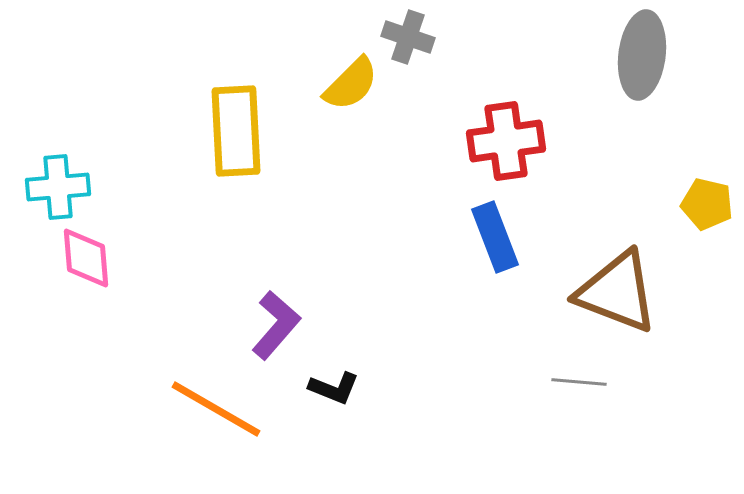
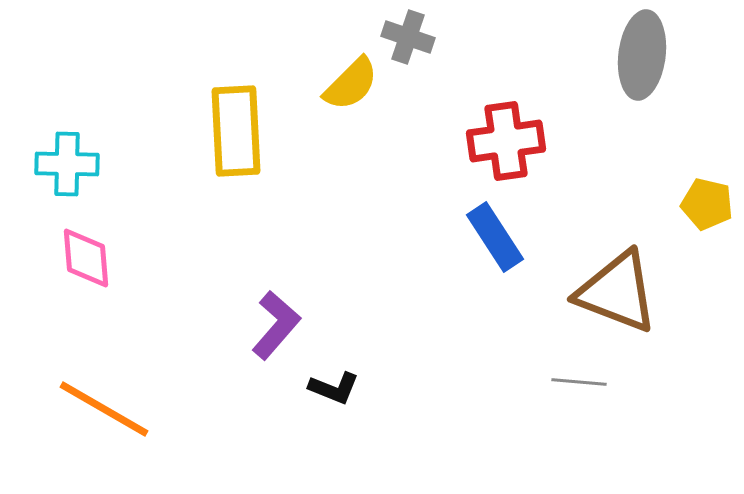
cyan cross: moved 9 px right, 23 px up; rotated 6 degrees clockwise
blue rectangle: rotated 12 degrees counterclockwise
orange line: moved 112 px left
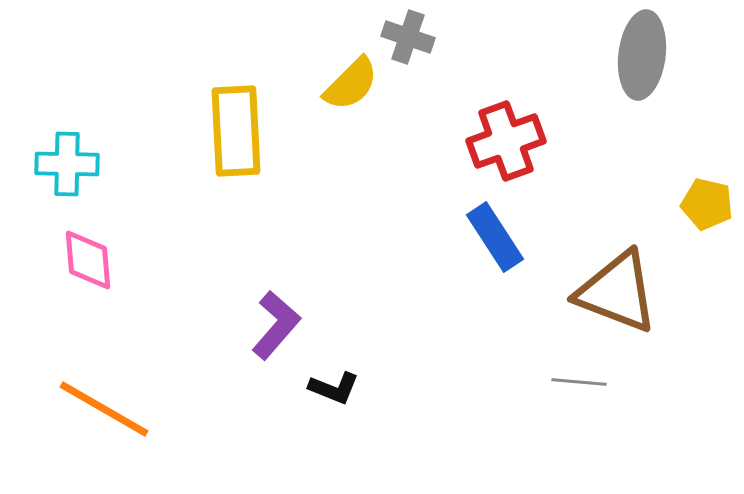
red cross: rotated 12 degrees counterclockwise
pink diamond: moved 2 px right, 2 px down
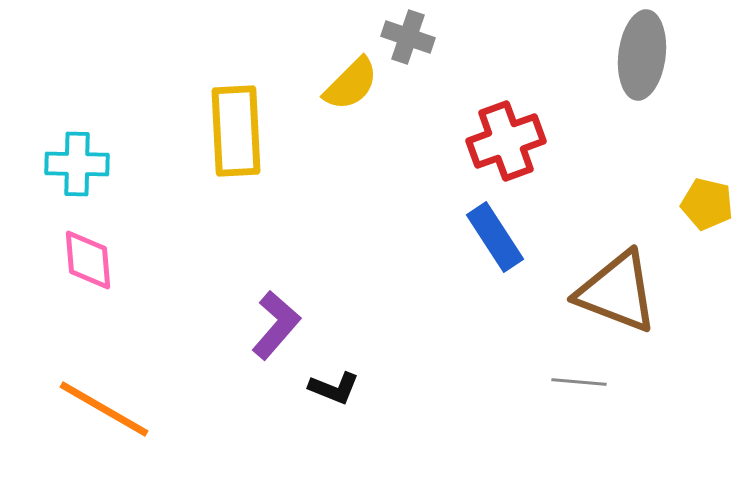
cyan cross: moved 10 px right
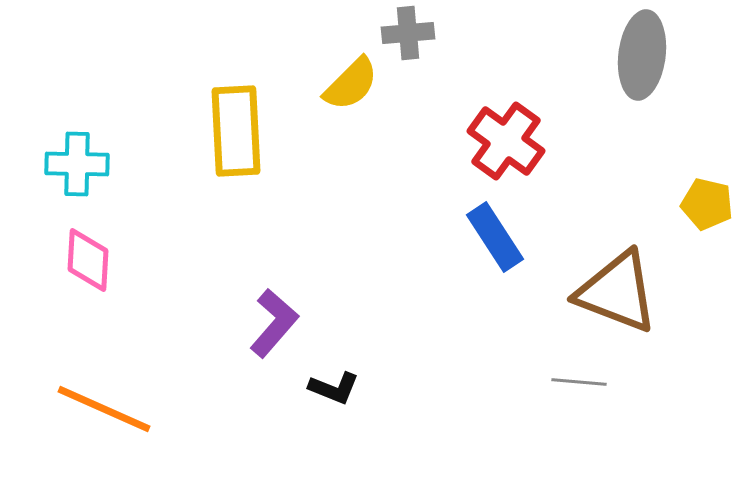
gray cross: moved 4 px up; rotated 24 degrees counterclockwise
red cross: rotated 34 degrees counterclockwise
pink diamond: rotated 8 degrees clockwise
purple L-shape: moved 2 px left, 2 px up
orange line: rotated 6 degrees counterclockwise
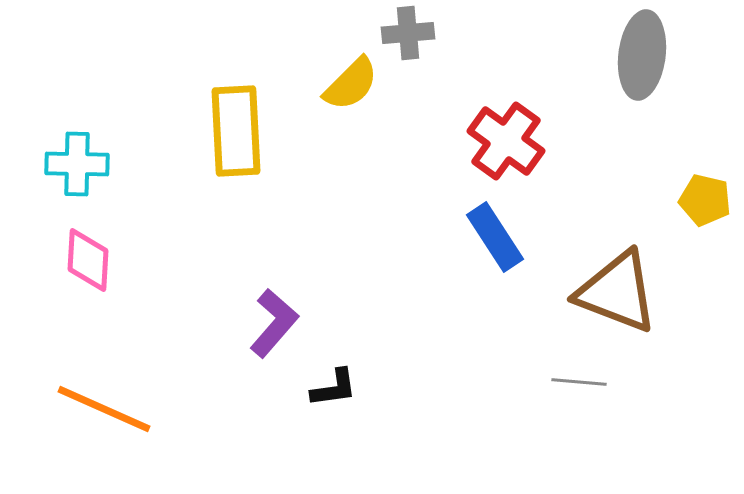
yellow pentagon: moved 2 px left, 4 px up
black L-shape: rotated 30 degrees counterclockwise
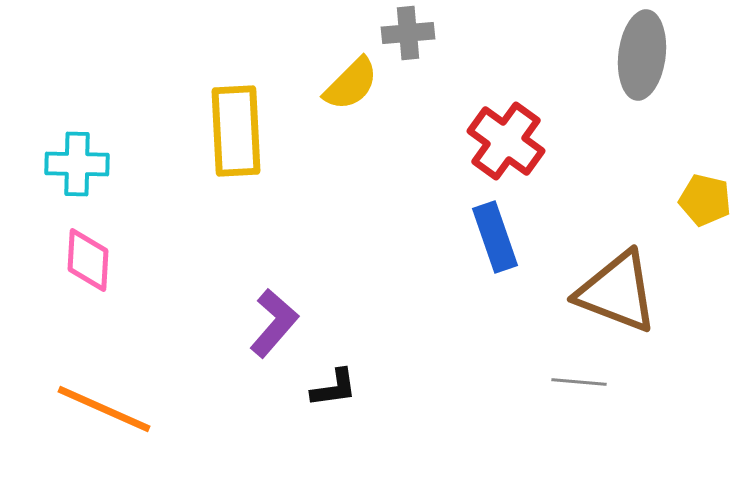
blue rectangle: rotated 14 degrees clockwise
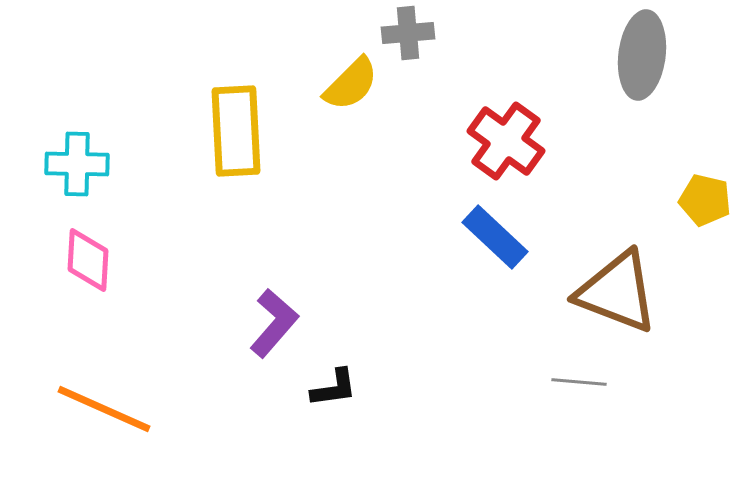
blue rectangle: rotated 28 degrees counterclockwise
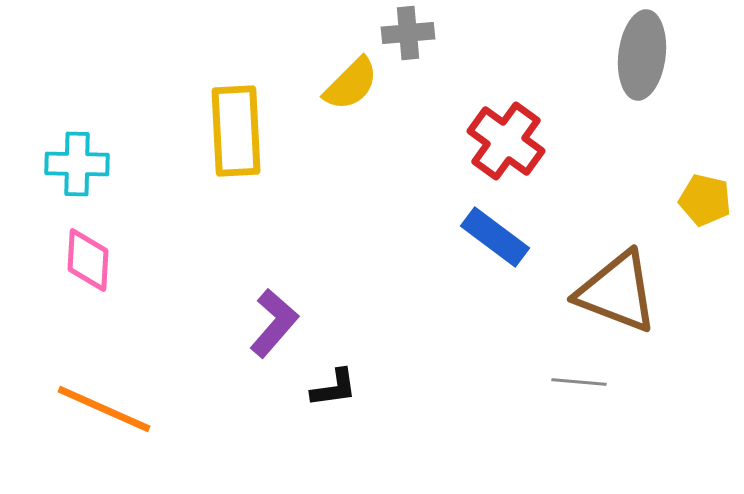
blue rectangle: rotated 6 degrees counterclockwise
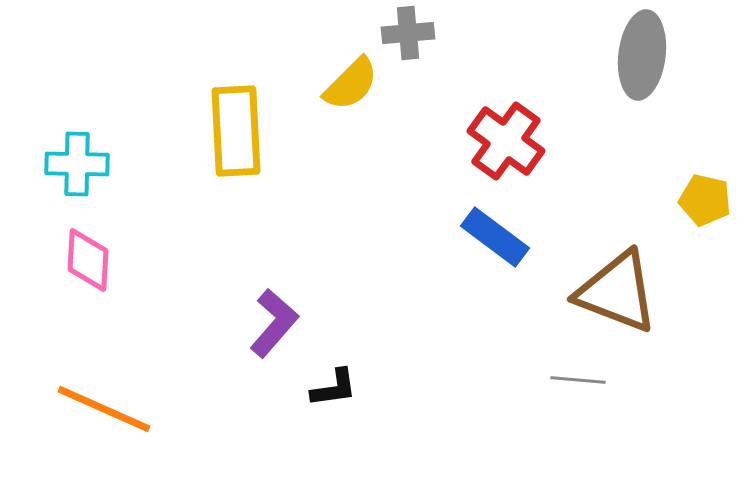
gray line: moved 1 px left, 2 px up
